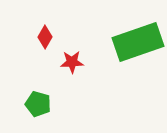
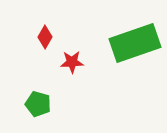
green rectangle: moved 3 px left, 1 px down
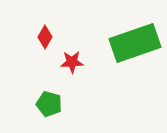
green pentagon: moved 11 px right
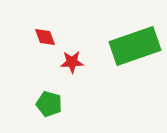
red diamond: rotated 50 degrees counterclockwise
green rectangle: moved 3 px down
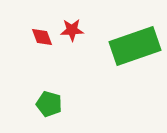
red diamond: moved 3 px left
red star: moved 32 px up
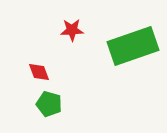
red diamond: moved 3 px left, 35 px down
green rectangle: moved 2 px left
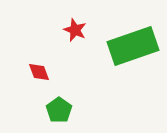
red star: moved 3 px right; rotated 25 degrees clockwise
green pentagon: moved 10 px right, 6 px down; rotated 20 degrees clockwise
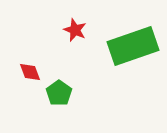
red diamond: moved 9 px left
green pentagon: moved 17 px up
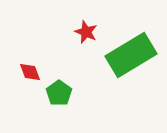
red star: moved 11 px right, 2 px down
green rectangle: moved 2 px left, 9 px down; rotated 12 degrees counterclockwise
